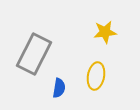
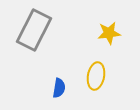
yellow star: moved 4 px right, 1 px down
gray rectangle: moved 24 px up
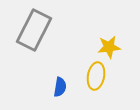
yellow star: moved 14 px down
blue semicircle: moved 1 px right, 1 px up
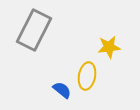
yellow ellipse: moved 9 px left
blue semicircle: moved 2 px right, 3 px down; rotated 60 degrees counterclockwise
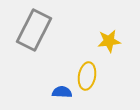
yellow star: moved 6 px up
blue semicircle: moved 2 px down; rotated 36 degrees counterclockwise
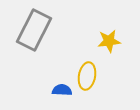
blue semicircle: moved 2 px up
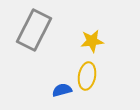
yellow star: moved 17 px left
blue semicircle: rotated 18 degrees counterclockwise
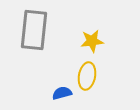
gray rectangle: rotated 21 degrees counterclockwise
blue semicircle: moved 3 px down
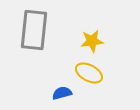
yellow ellipse: moved 2 px right, 3 px up; rotated 72 degrees counterclockwise
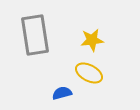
gray rectangle: moved 1 px right, 5 px down; rotated 15 degrees counterclockwise
yellow star: moved 1 px up
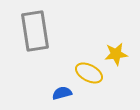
gray rectangle: moved 4 px up
yellow star: moved 24 px right, 14 px down
